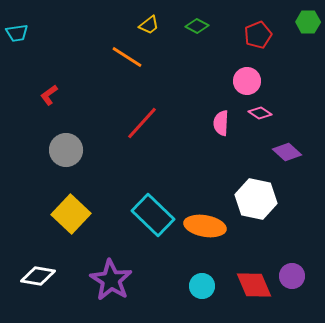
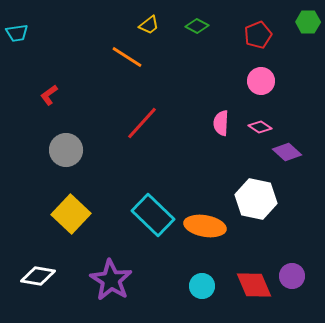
pink circle: moved 14 px right
pink diamond: moved 14 px down
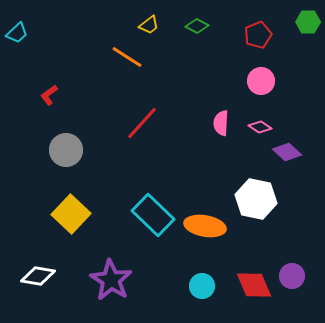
cyan trapezoid: rotated 35 degrees counterclockwise
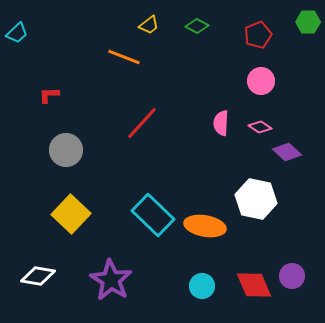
orange line: moved 3 px left; rotated 12 degrees counterclockwise
red L-shape: rotated 35 degrees clockwise
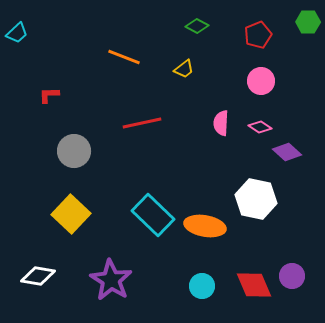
yellow trapezoid: moved 35 px right, 44 px down
red line: rotated 36 degrees clockwise
gray circle: moved 8 px right, 1 px down
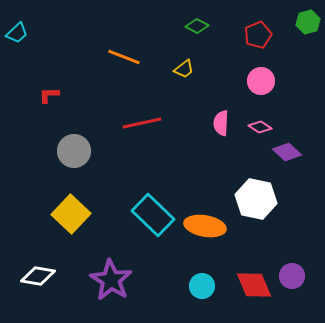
green hexagon: rotated 15 degrees counterclockwise
